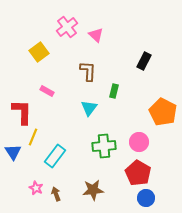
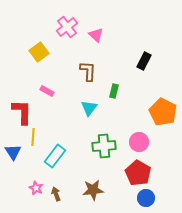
yellow line: rotated 18 degrees counterclockwise
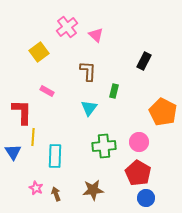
cyan rectangle: rotated 35 degrees counterclockwise
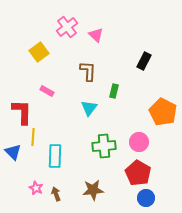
blue triangle: rotated 12 degrees counterclockwise
